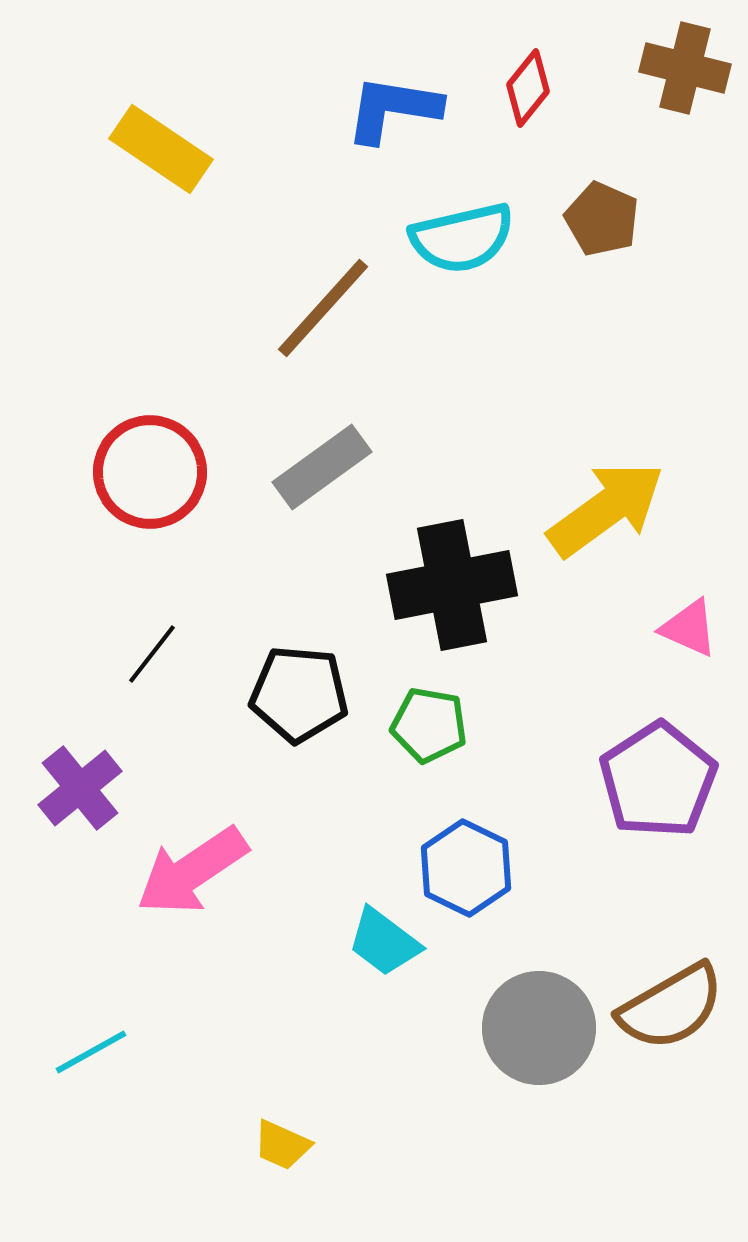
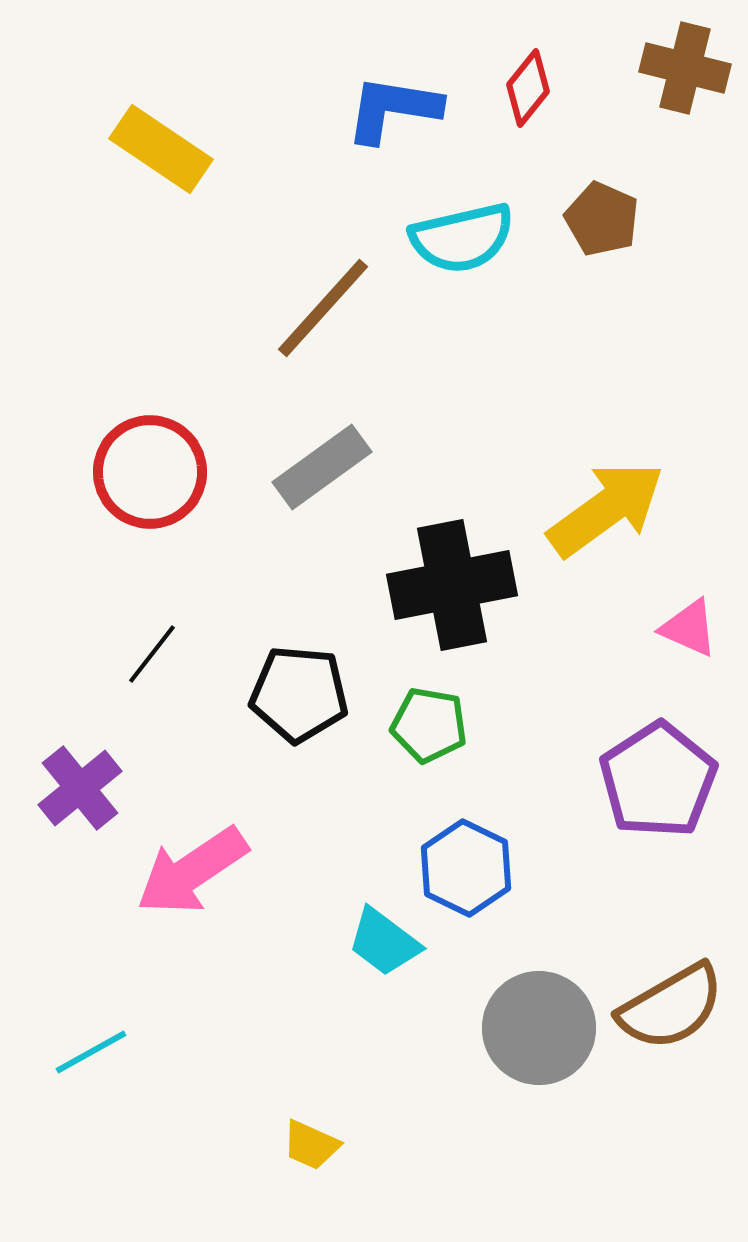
yellow trapezoid: moved 29 px right
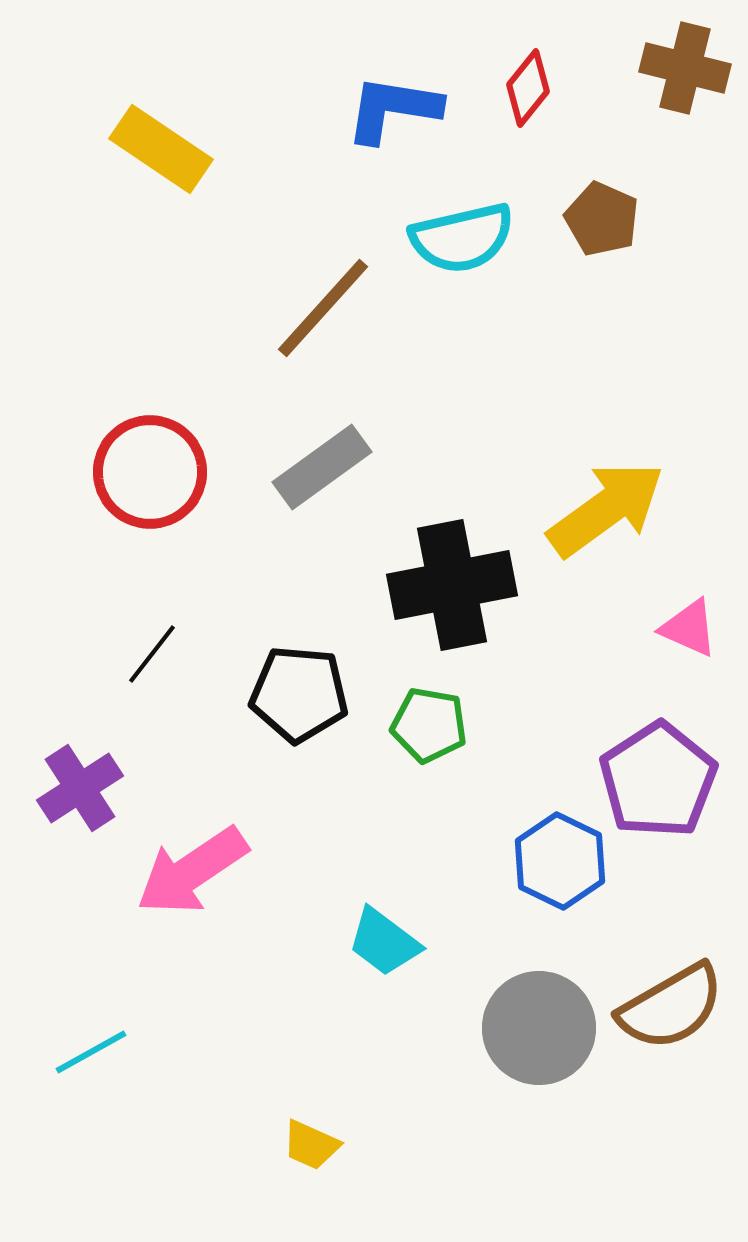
purple cross: rotated 6 degrees clockwise
blue hexagon: moved 94 px right, 7 px up
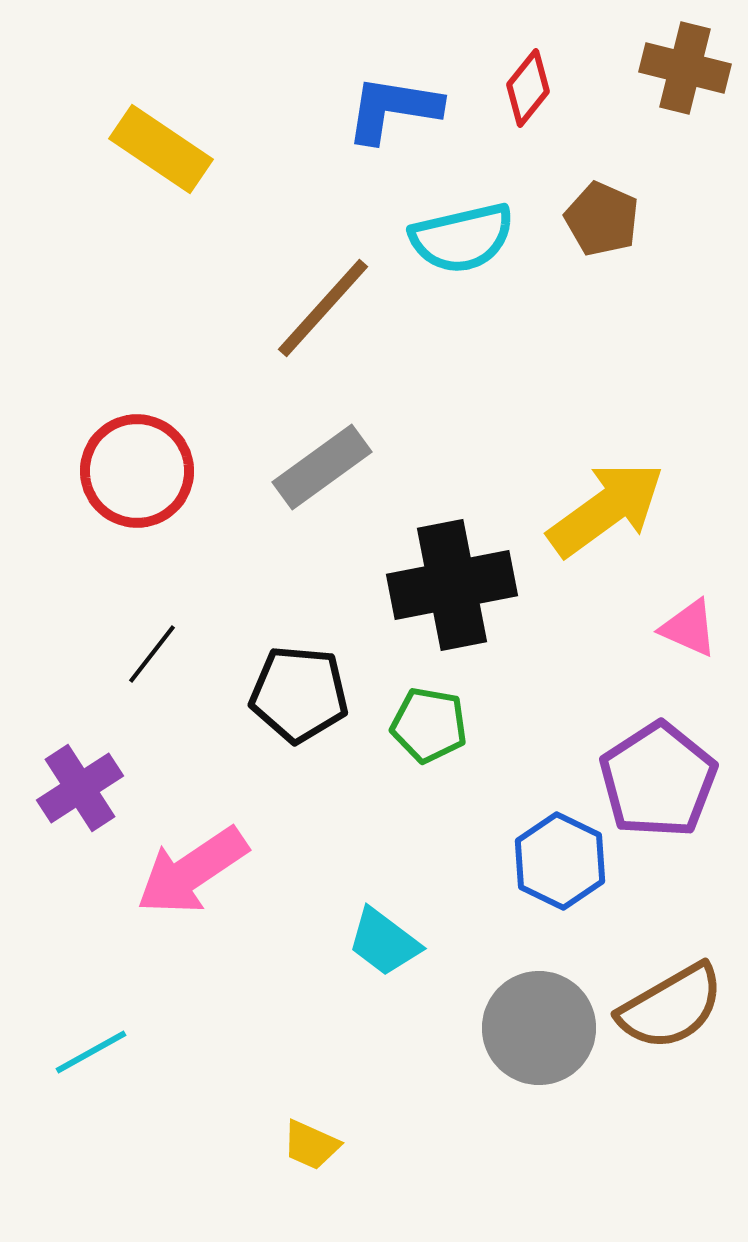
red circle: moved 13 px left, 1 px up
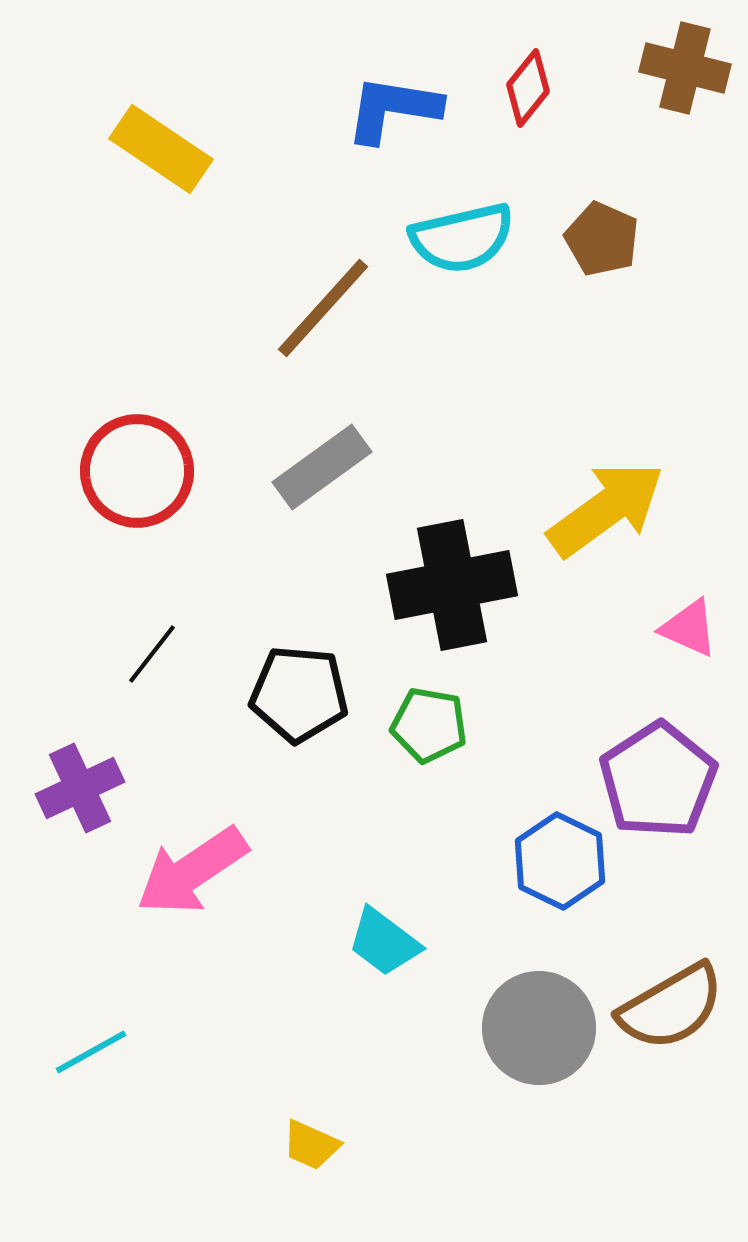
brown pentagon: moved 20 px down
purple cross: rotated 8 degrees clockwise
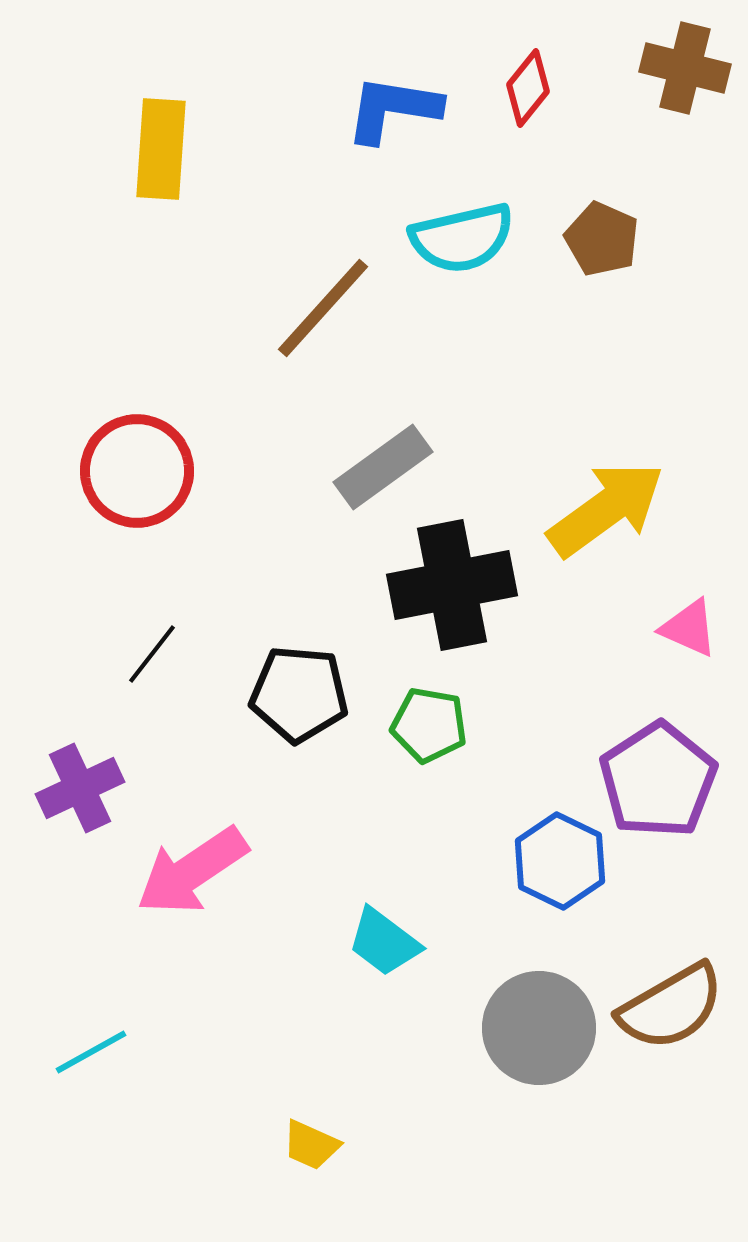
yellow rectangle: rotated 60 degrees clockwise
gray rectangle: moved 61 px right
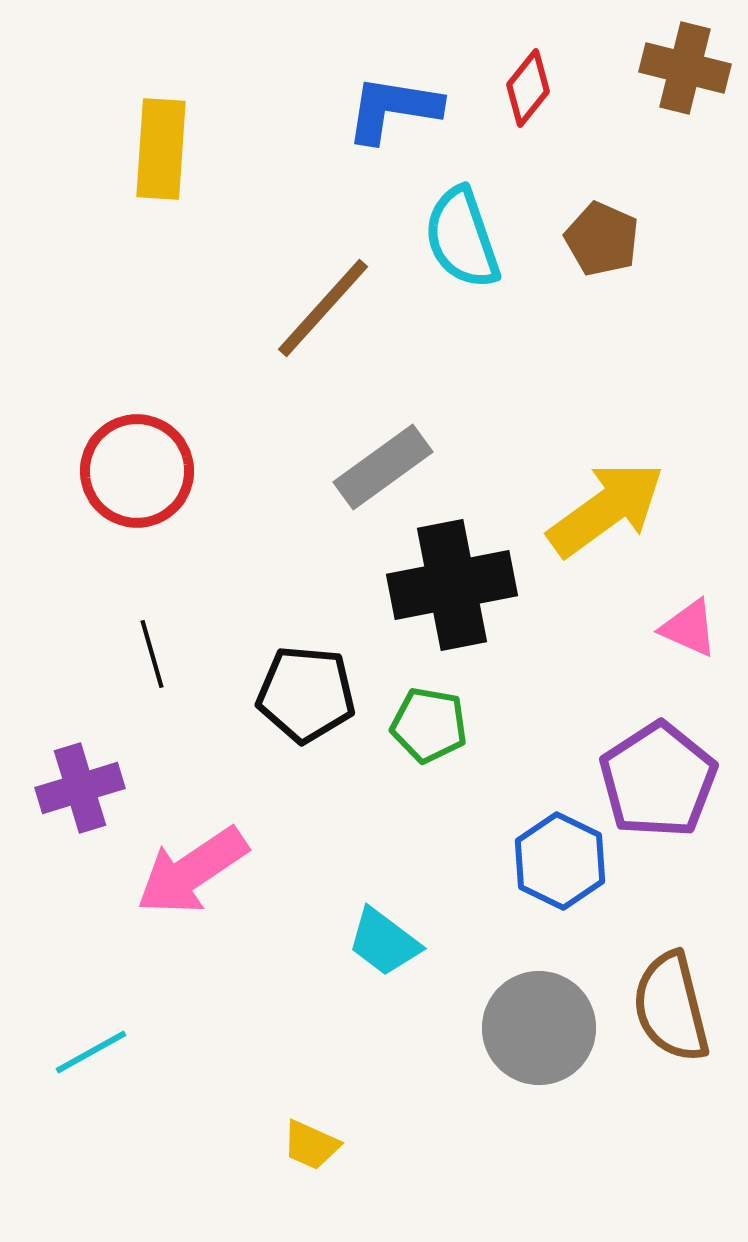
cyan semicircle: rotated 84 degrees clockwise
black line: rotated 54 degrees counterclockwise
black pentagon: moved 7 px right
purple cross: rotated 8 degrees clockwise
brown semicircle: rotated 106 degrees clockwise
